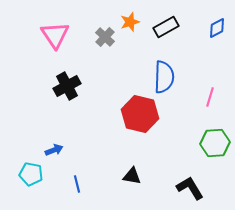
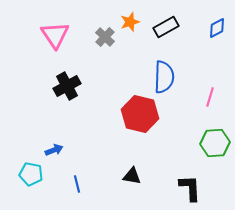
black L-shape: rotated 28 degrees clockwise
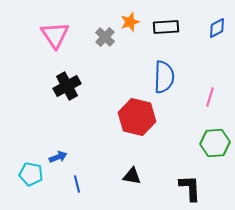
black rectangle: rotated 25 degrees clockwise
red hexagon: moved 3 px left, 3 px down
blue arrow: moved 4 px right, 7 px down
